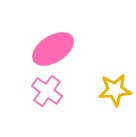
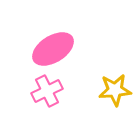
pink cross: rotated 28 degrees clockwise
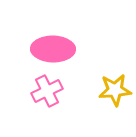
pink ellipse: rotated 33 degrees clockwise
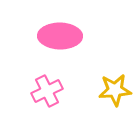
pink ellipse: moved 7 px right, 13 px up
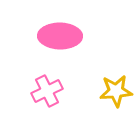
yellow star: moved 1 px right, 1 px down
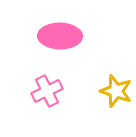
yellow star: rotated 24 degrees clockwise
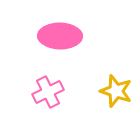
pink cross: moved 1 px right, 1 px down
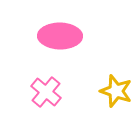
pink cross: moved 2 px left; rotated 24 degrees counterclockwise
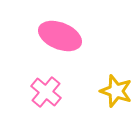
pink ellipse: rotated 21 degrees clockwise
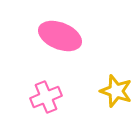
pink cross: moved 5 px down; rotated 28 degrees clockwise
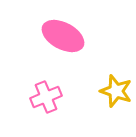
pink ellipse: moved 3 px right; rotated 6 degrees clockwise
